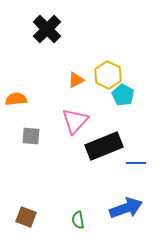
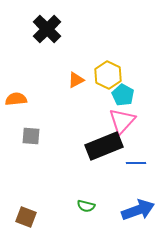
pink triangle: moved 47 px right
blue arrow: moved 12 px right, 2 px down
green semicircle: moved 8 px right, 14 px up; rotated 66 degrees counterclockwise
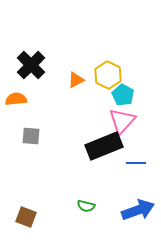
black cross: moved 16 px left, 36 px down
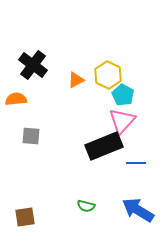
black cross: moved 2 px right; rotated 8 degrees counterclockwise
blue arrow: rotated 128 degrees counterclockwise
brown square: moved 1 px left; rotated 30 degrees counterclockwise
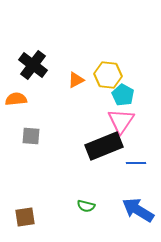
yellow hexagon: rotated 20 degrees counterclockwise
pink triangle: moved 1 px left; rotated 8 degrees counterclockwise
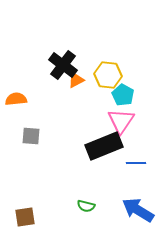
black cross: moved 30 px right
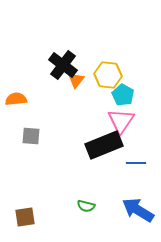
orange triangle: rotated 24 degrees counterclockwise
black rectangle: moved 1 px up
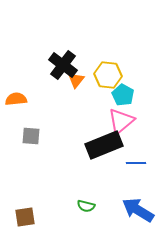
pink triangle: rotated 16 degrees clockwise
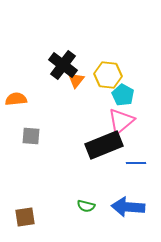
blue arrow: moved 10 px left, 3 px up; rotated 28 degrees counterclockwise
